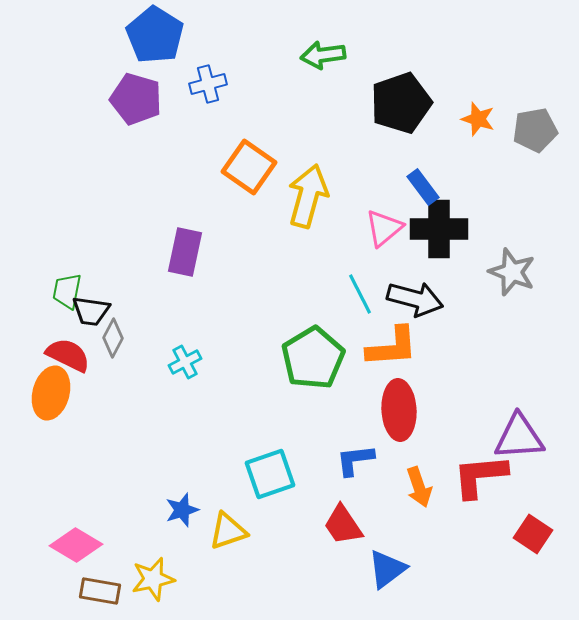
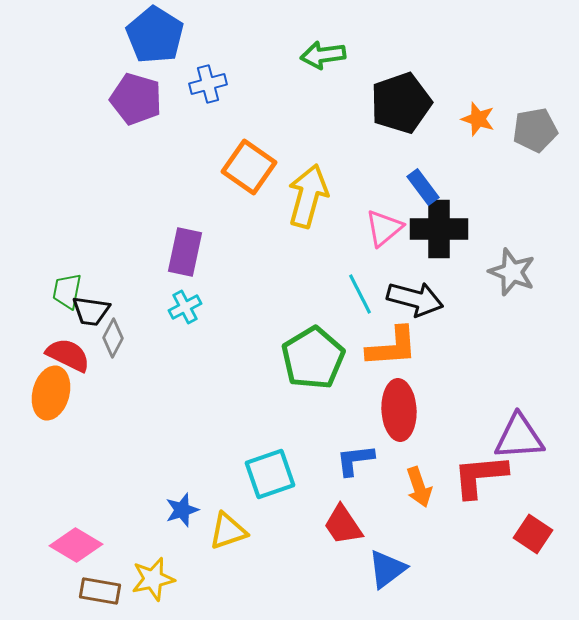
cyan cross: moved 55 px up
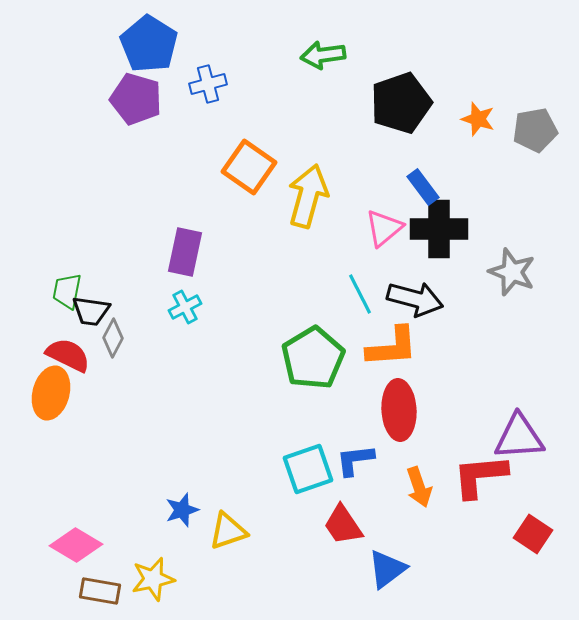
blue pentagon: moved 6 px left, 9 px down
cyan square: moved 38 px right, 5 px up
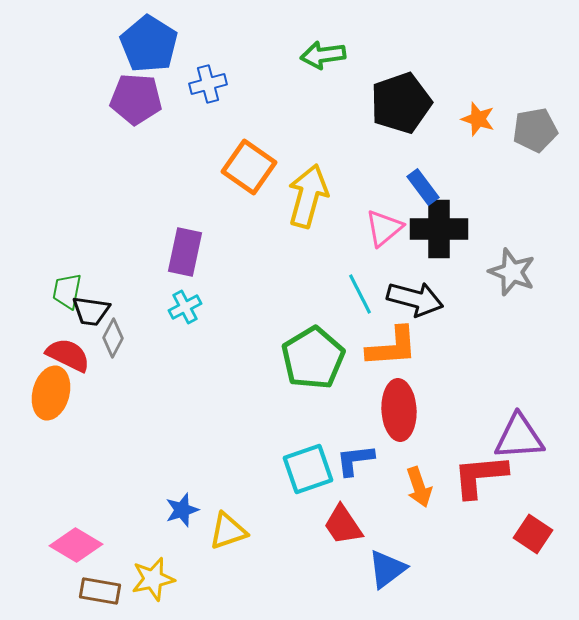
purple pentagon: rotated 12 degrees counterclockwise
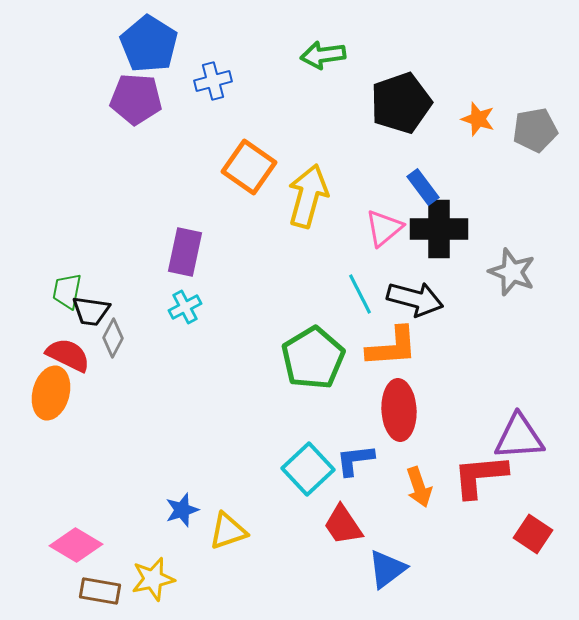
blue cross: moved 5 px right, 3 px up
cyan square: rotated 24 degrees counterclockwise
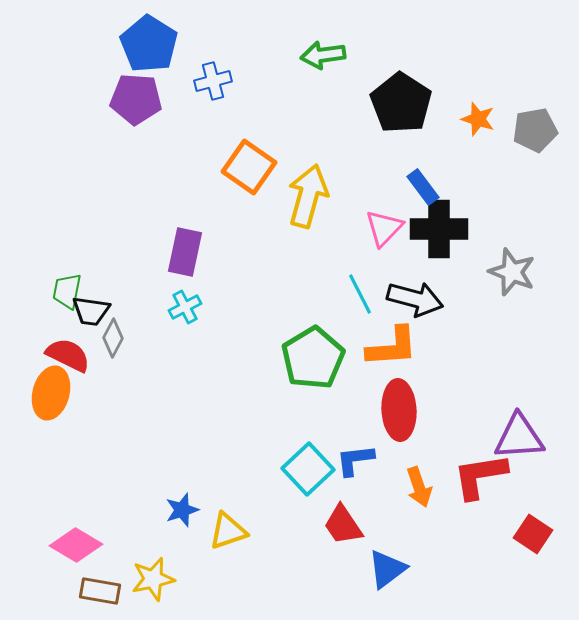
black pentagon: rotated 20 degrees counterclockwise
pink triangle: rotated 6 degrees counterclockwise
red L-shape: rotated 4 degrees counterclockwise
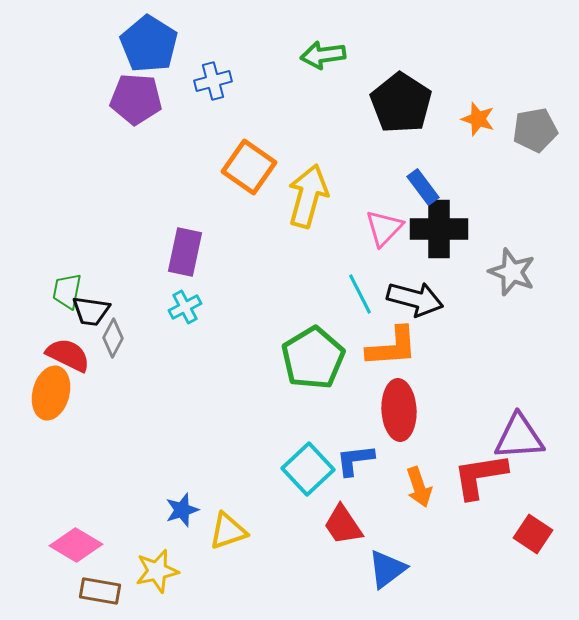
yellow star: moved 4 px right, 8 px up
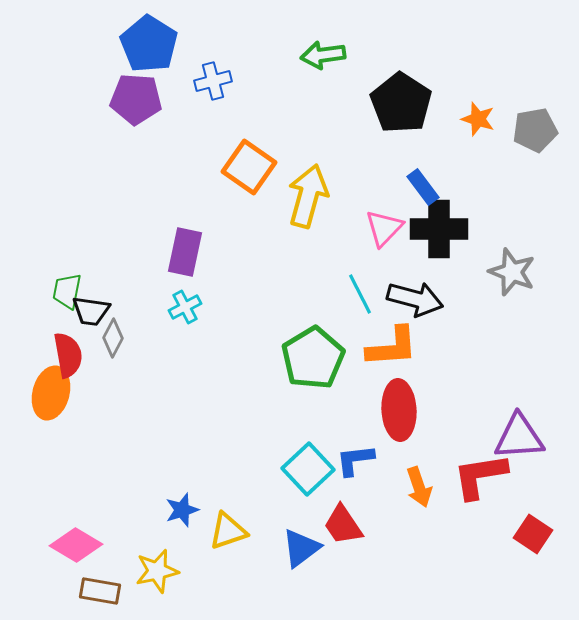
red semicircle: rotated 54 degrees clockwise
blue triangle: moved 86 px left, 21 px up
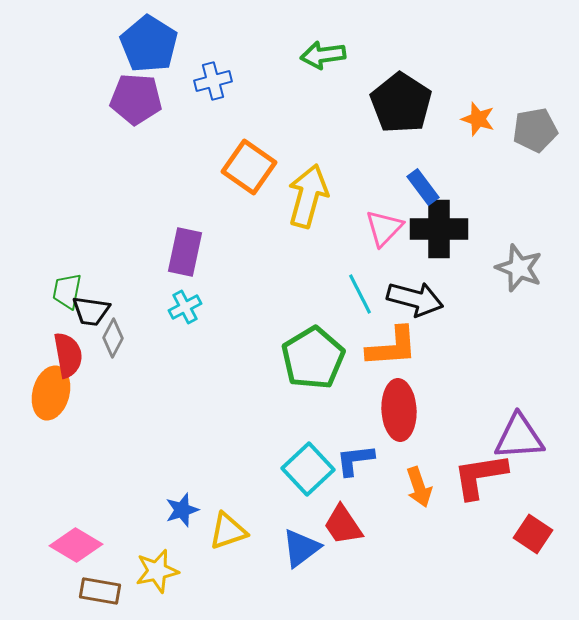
gray star: moved 7 px right, 4 px up
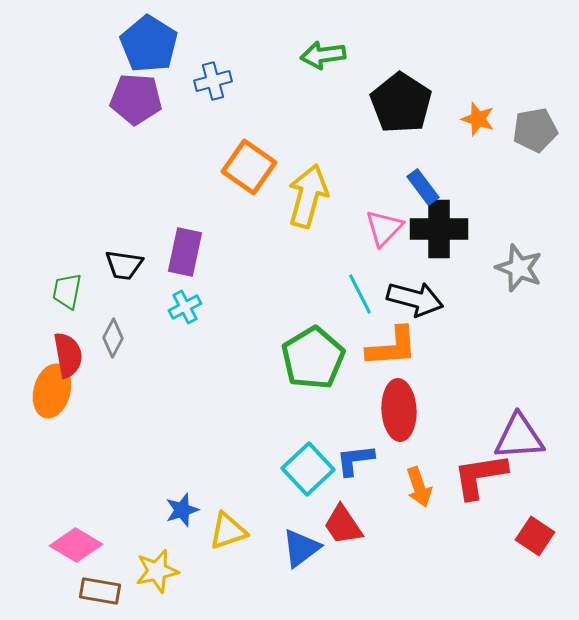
black trapezoid: moved 33 px right, 46 px up
orange ellipse: moved 1 px right, 2 px up
red square: moved 2 px right, 2 px down
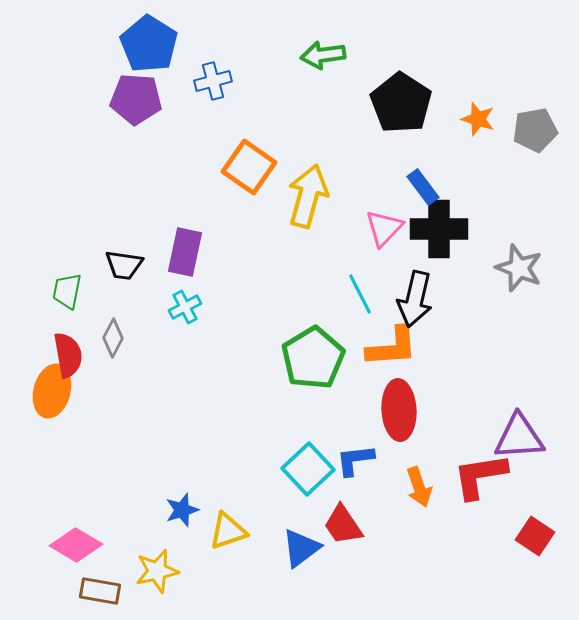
black arrow: rotated 88 degrees clockwise
